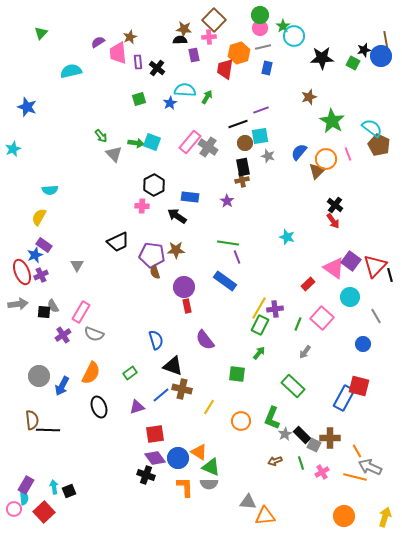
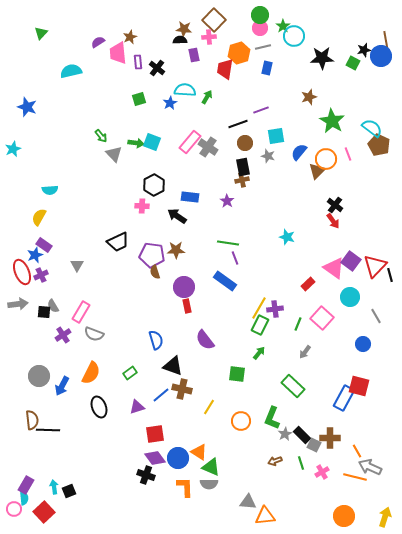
cyan square at (260, 136): moved 16 px right
purple line at (237, 257): moved 2 px left, 1 px down
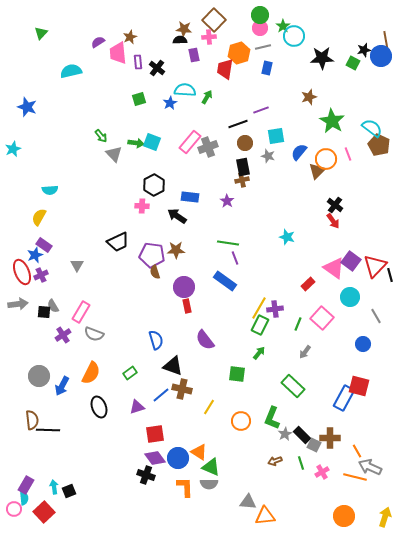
gray cross at (208, 147): rotated 36 degrees clockwise
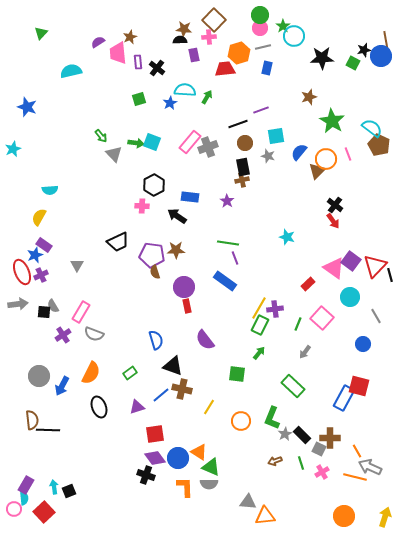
red trapezoid at (225, 69): rotated 75 degrees clockwise
gray square at (314, 445): moved 5 px right, 4 px down
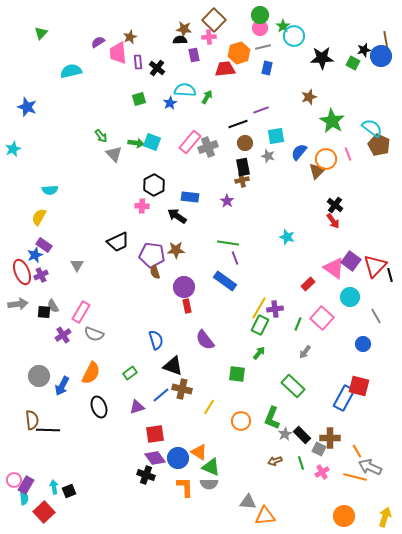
pink circle at (14, 509): moved 29 px up
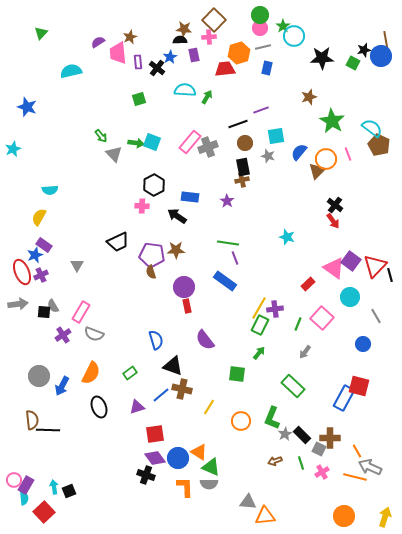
blue star at (170, 103): moved 46 px up
brown semicircle at (155, 272): moved 4 px left
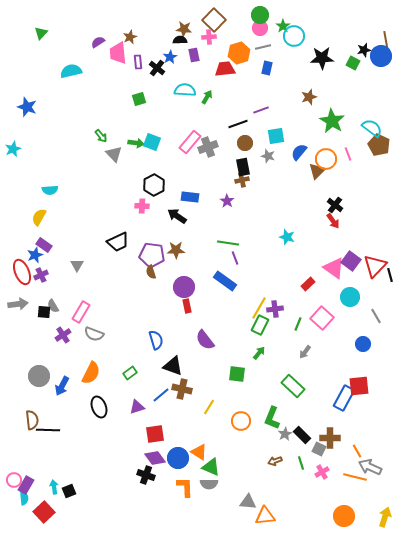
red square at (359, 386): rotated 20 degrees counterclockwise
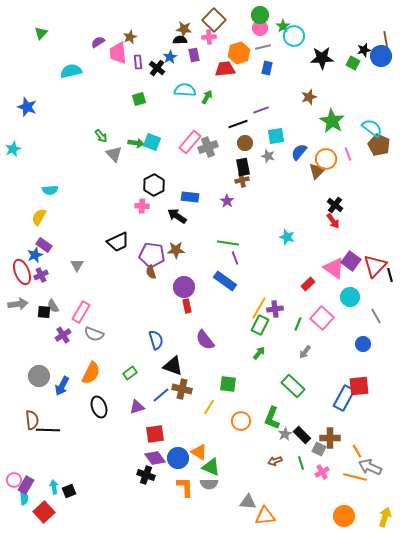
green square at (237, 374): moved 9 px left, 10 px down
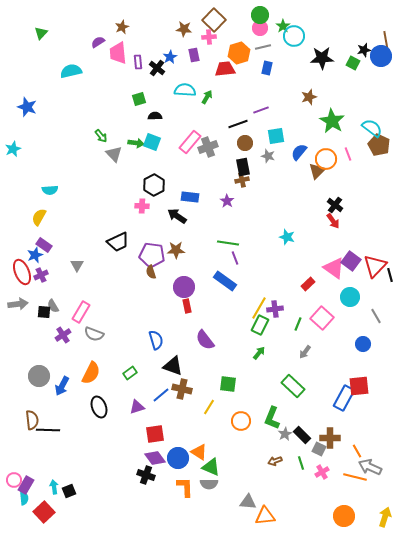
brown star at (130, 37): moved 8 px left, 10 px up
black semicircle at (180, 40): moved 25 px left, 76 px down
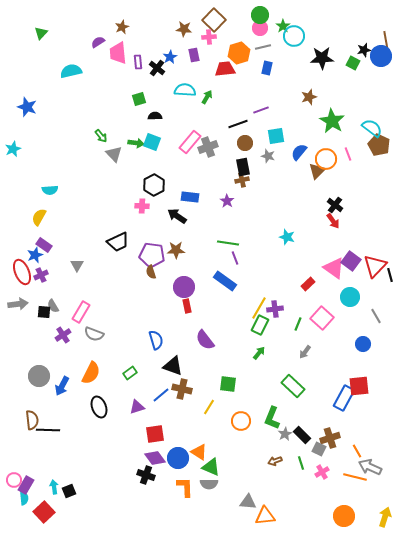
brown cross at (330, 438): rotated 18 degrees counterclockwise
